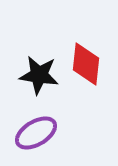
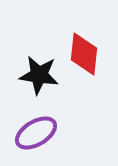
red diamond: moved 2 px left, 10 px up
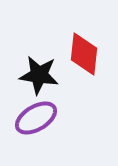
purple ellipse: moved 15 px up
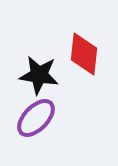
purple ellipse: rotated 15 degrees counterclockwise
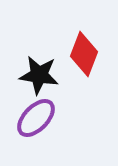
red diamond: rotated 15 degrees clockwise
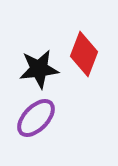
black star: moved 6 px up; rotated 15 degrees counterclockwise
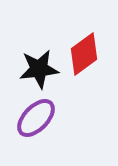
red diamond: rotated 33 degrees clockwise
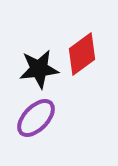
red diamond: moved 2 px left
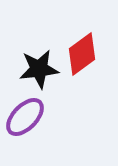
purple ellipse: moved 11 px left, 1 px up
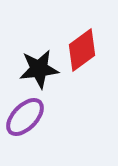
red diamond: moved 4 px up
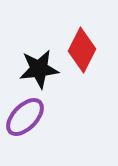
red diamond: rotated 27 degrees counterclockwise
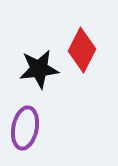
purple ellipse: moved 11 px down; rotated 33 degrees counterclockwise
